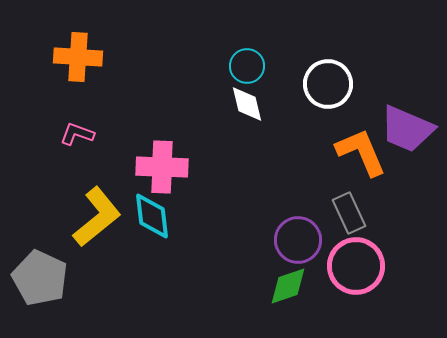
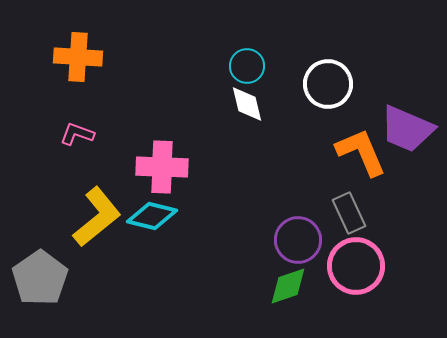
cyan diamond: rotated 69 degrees counterclockwise
gray pentagon: rotated 12 degrees clockwise
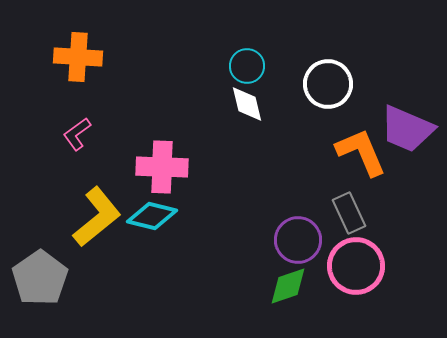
pink L-shape: rotated 56 degrees counterclockwise
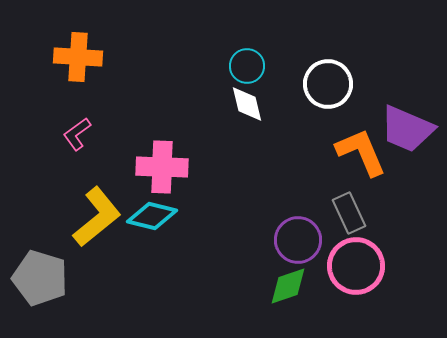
gray pentagon: rotated 20 degrees counterclockwise
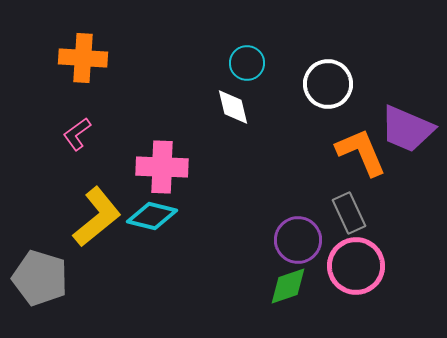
orange cross: moved 5 px right, 1 px down
cyan circle: moved 3 px up
white diamond: moved 14 px left, 3 px down
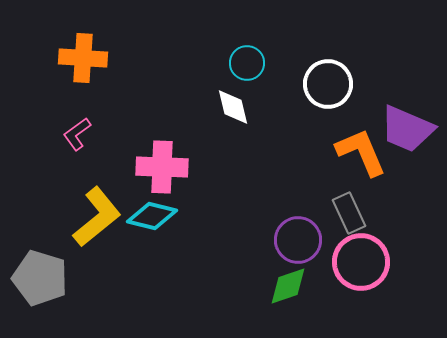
pink circle: moved 5 px right, 4 px up
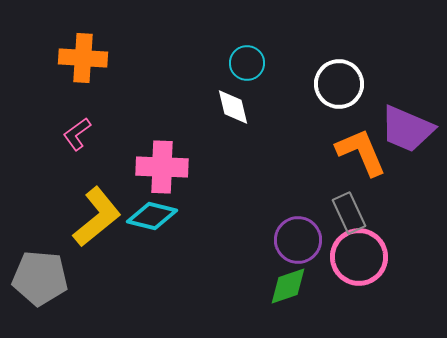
white circle: moved 11 px right
pink circle: moved 2 px left, 5 px up
gray pentagon: rotated 12 degrees counterclockwise
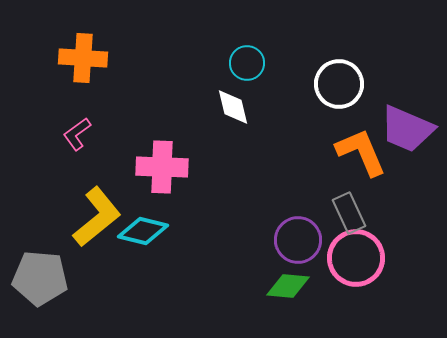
cyan diamond: moved 9 px left, 15 px down
pink circle: moved 3 px left, 1 px down
green diamond: rotated 24 degrees clockwise
